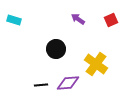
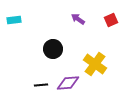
cyan rectangle: rotated 24 degrees counterclockwise
black circle: moved 3 px left
yellow cross: moved 1 px left
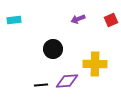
purple arrow: rotated 56 degrees counterclockwise
yellow cross: rotated 35 degrees counterclockwise
purple diamond: moved 1 px left, 2 px up
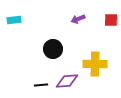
red square: rotated 24 degrees clockwise
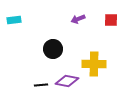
yellow cross: moved 1 px left
purple diamond: rotated 15 degrees clockwise
